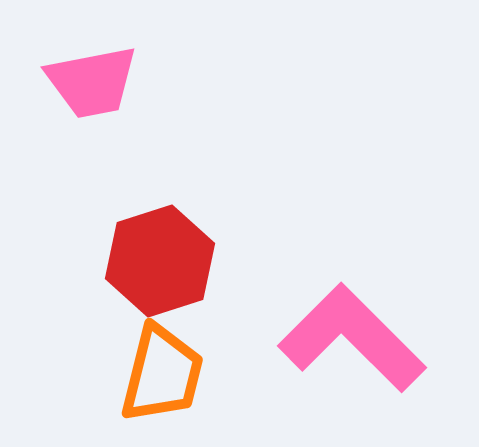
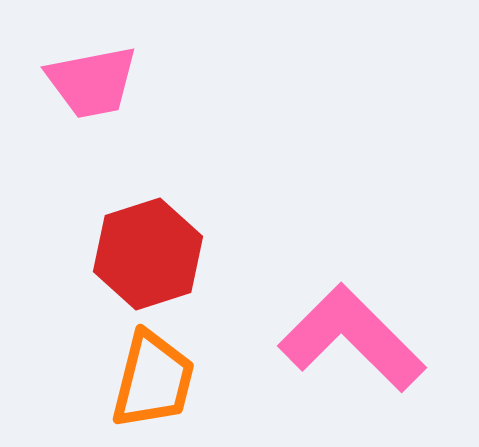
red hexagon: moved 12 px left, 7 px up
orange trapezoid: moved 9 px left, 6 px down
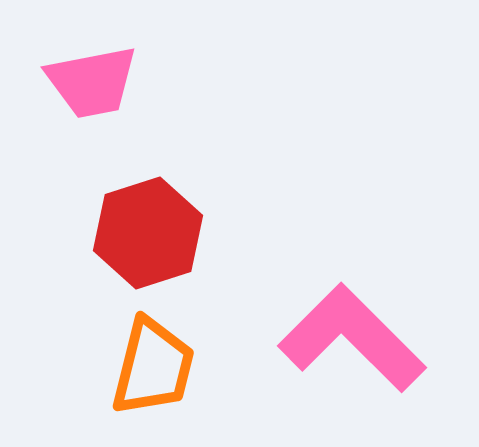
red hexagon: moved 21 px up
orange trapezoid: moved 13 px up
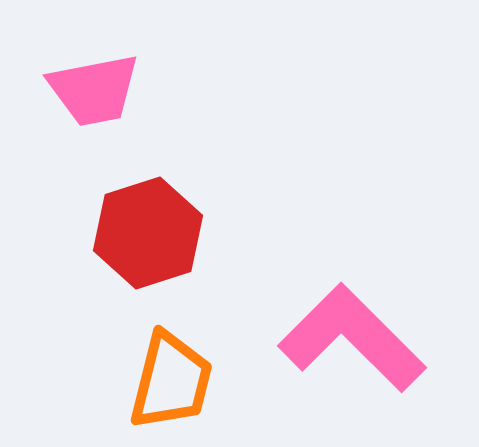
pink trapezoid: moved 2 px right, 8 px down
orange trapezoid: moved 18 px right, 14 px down
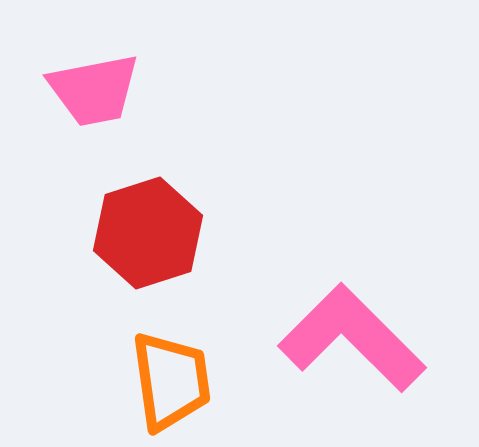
orange trapezoid: rotated 22 degrees counterclockwise
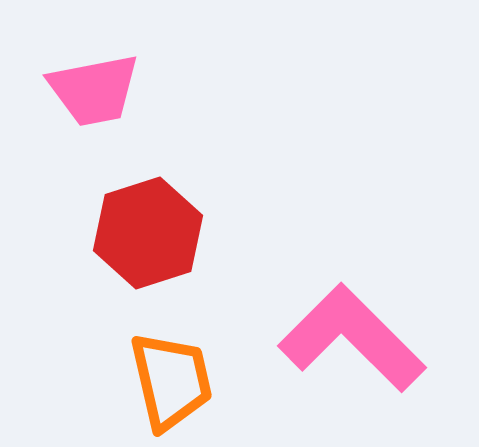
orange trapezoid: rotated 5 degrees counterclockwise
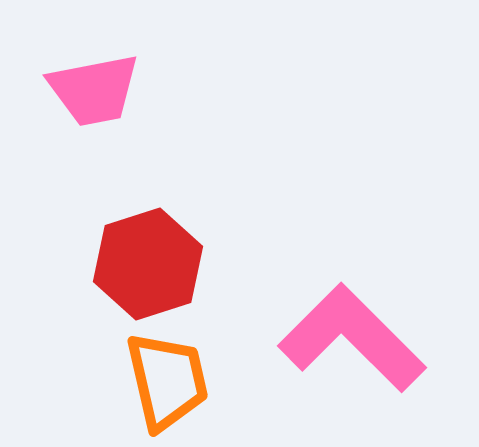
red hexagon: moved 31 px down
orange trapezoid: moved 4 px left
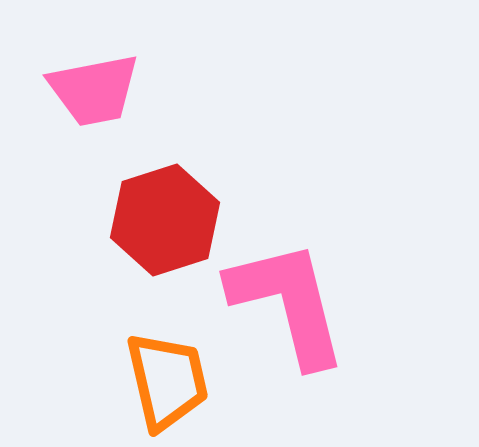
red hexagon: moved 17 px right, 44 px up
pink L-shape: moved 64 px left, 35 px up; rotated 31 degrees clockwise
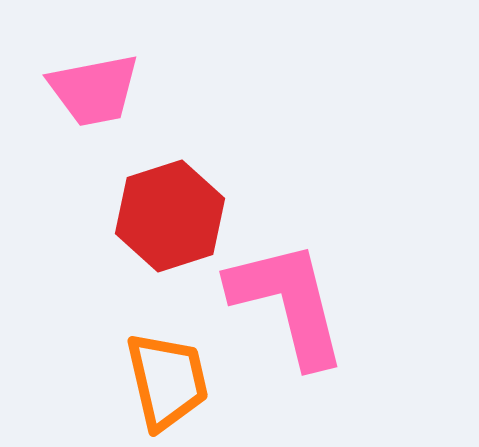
red hexagon: moved 5 px right, 4 px up
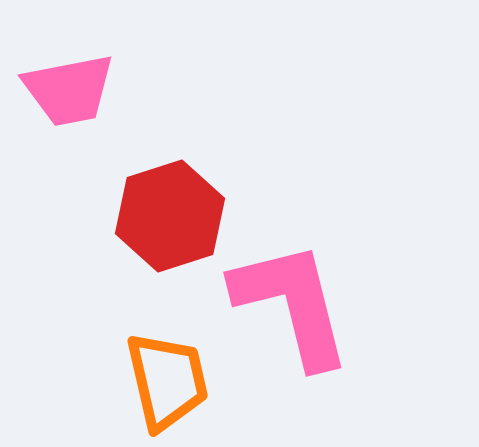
pink trapezoid: moved 25 px left
pink L-shape: moved 4 px right, 1 px down
